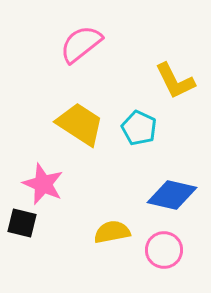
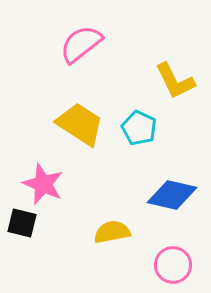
pink circle: moved 9 px right, 15 px down
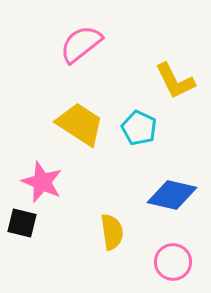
pink star: moved 1 px left, 2 px up
yellow semicircle: rotated 93 degrees clockwise
pink circle: moved 3 px up
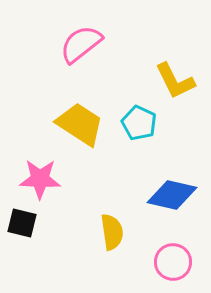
cyan pentagon: moved 5 px up
pink star: moved 2 px left, 3 px up; rotated 21 degrees counterclockwise
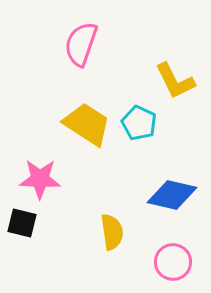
pink semicircle: rotated 33 degrees counterclockwise
yellow trapezoid: moved 7 px right
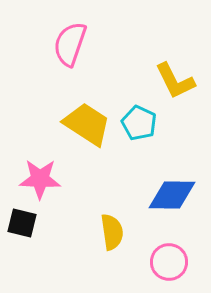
pink semicircle: moved 11 px left
blue diamond: rotated 12 degrees counterclockwise
pink circle: moved 4 px left
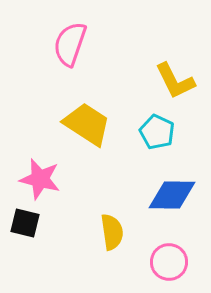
cyan pentagon: moved 18 px right, 9 px down
pink star: rotated 12 degrees clockwise
black square: moved 3 px right
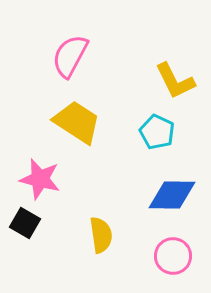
pink semicircle: moved 12 px down; rotated 9 degrees clockwise
yellow trapezoid: moved 10 px left, 2 px up
black square: rotated 16 degrees clockwise
yellow semicircle: moved 11 px left, 3 px down
pink circle: moved 4 px right, 6 px up
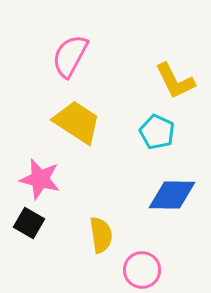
black square: moved 4 px right
pink circle: moved 31 px left, 14 px down
